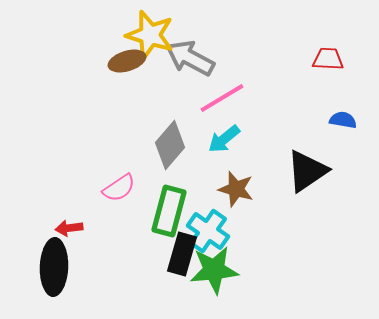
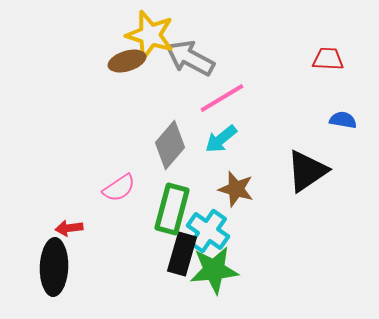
cyan arrow: moved 3 px left
green rectangle: moved 3 px right, 2 px up
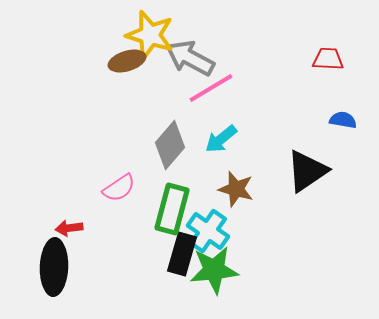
pink line: moved 11 px left, 10 px up
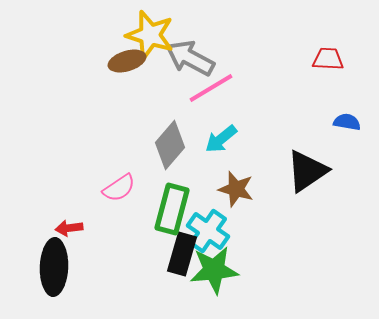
blue semicircle: moved 4 px right, 2 px down
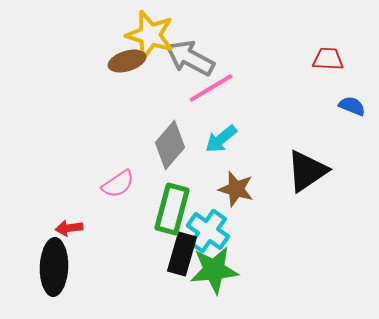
blue semicircle: moved 5 px right, 16 px up; rotated 12 degrees clockwise
pink semicircle: moved 1 px left, 4 px up
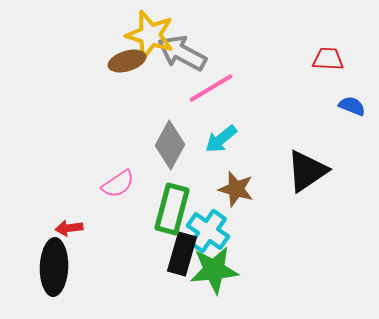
gray arrow: moved 8 px left, 5 px up
gray diamond: rotated 12 degrees counterclockwise
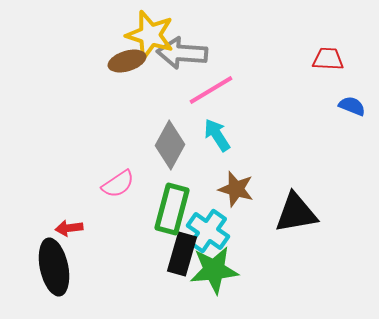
gray arrow: rotated 24 degrees counterclockwise
pink line: moved 2 px down
cyan arrow: moved 4 px left, 4 px up; rotated 96 degrees clockwise
black triangle: moved 11 px left, 42 px down; rotated 24 degrees clockwise
black ellipse: rotated 14 degrees counterclockwise
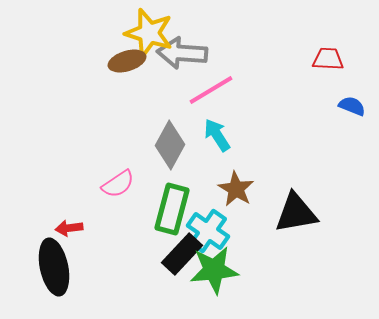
yellow star: moved 1 px left, 2 px up
brown star: rotated 15 degrees clockwise
black rectangle: rotated 27 degrees clockwise
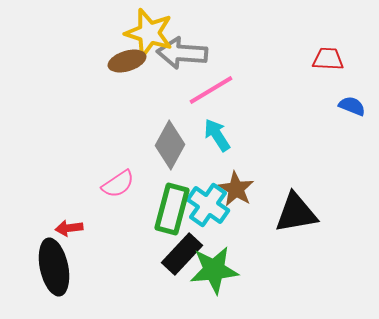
cyan cross: moved 26 px up
